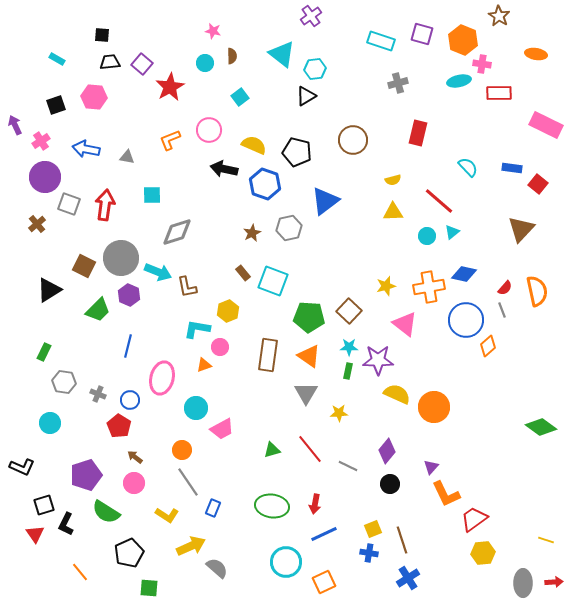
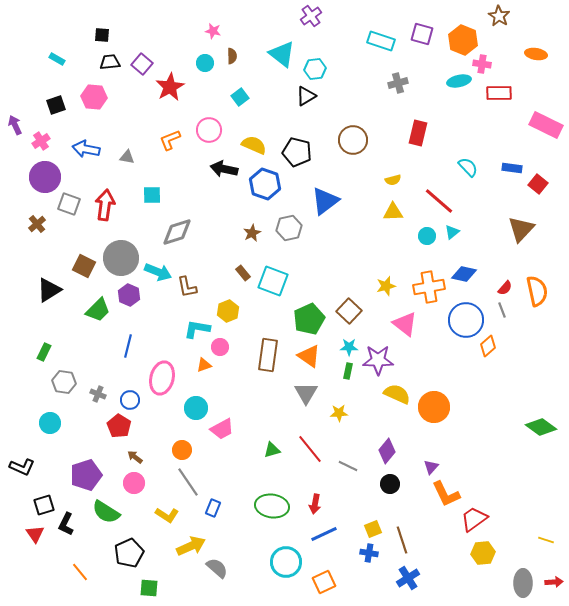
green pentagon at (309, 317): moved 2 px down; rotated 28 degrees counterclockwise
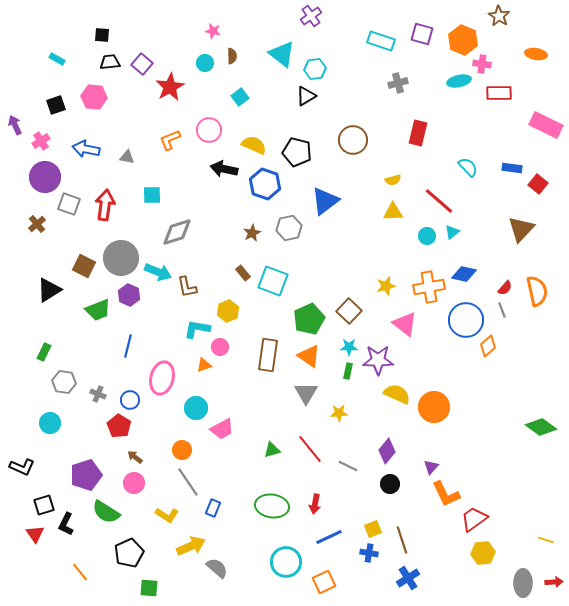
green trapezoid at (98, 310): rotated 24 degrees clockwise
blue line at (324, 534): moved 5 px right, 3 px down
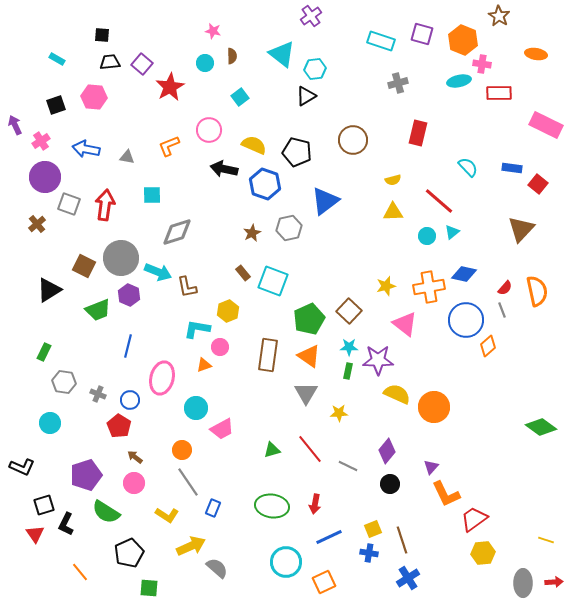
orange L-shape at (170, 140): moved 1 px left, 6 px down
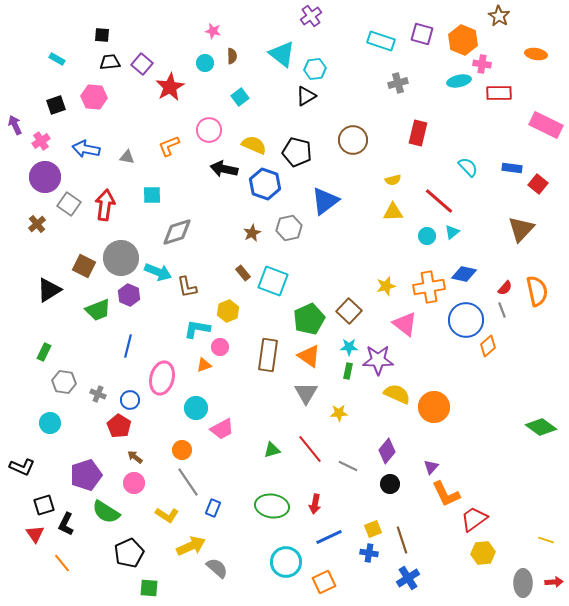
gray square at (69, 204): rotated 15 degrees clockwise
orange line at (80, 572): moved 18 px left, 9 px up
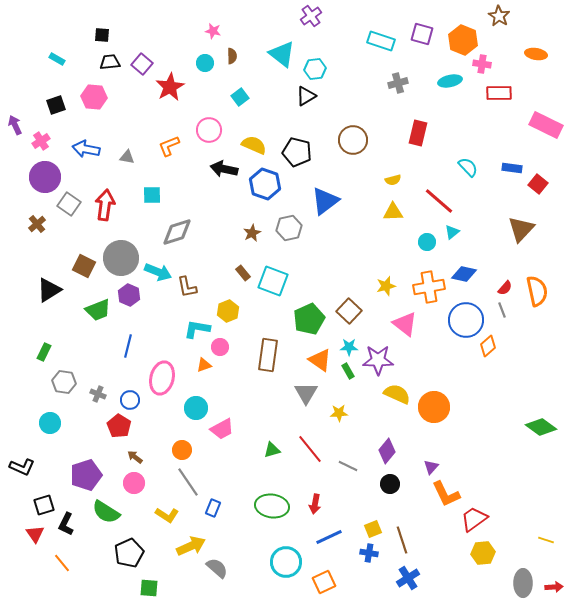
cyan ellipse at (459, 81): moved 9 px left
cyan circle at (427, 236): moved 6 px down
orange triangle at (309, 356): moved 11 px right, 4 px down
green rectangle at (348, 371): rotated 42 degrees counterclockwise
red arrow at (554, 582): moved 5 px down
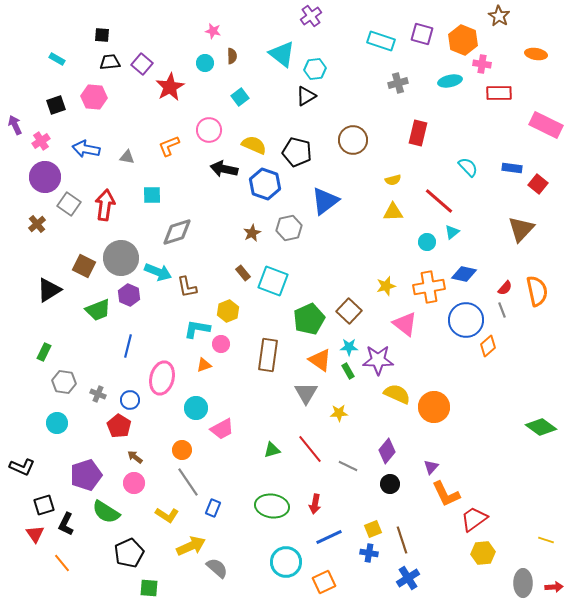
pink circle at (220, 347): moved 1 px right, 3 px up
cyan circle at (50, 423): moved 7 px right
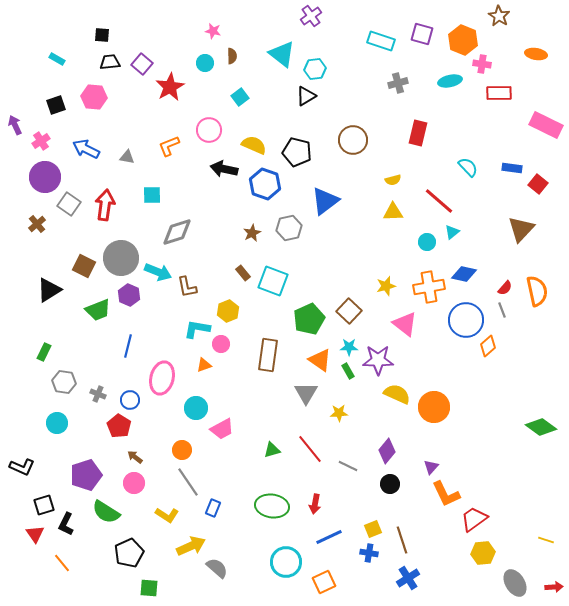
blue arrow at (86, 149): rotated 16 degrees clockwise
gray ellipse at (523, 583): moved 8 px left; rotated 32 degrees counterclockwise
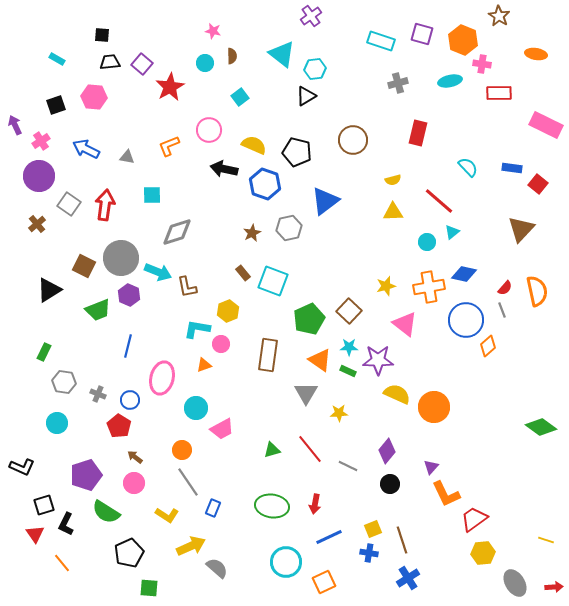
purple circle at (45, 177): moved 6 px left, 1 px up
green rectangle at (348, 371): rotated 35 degrees counterclockwise
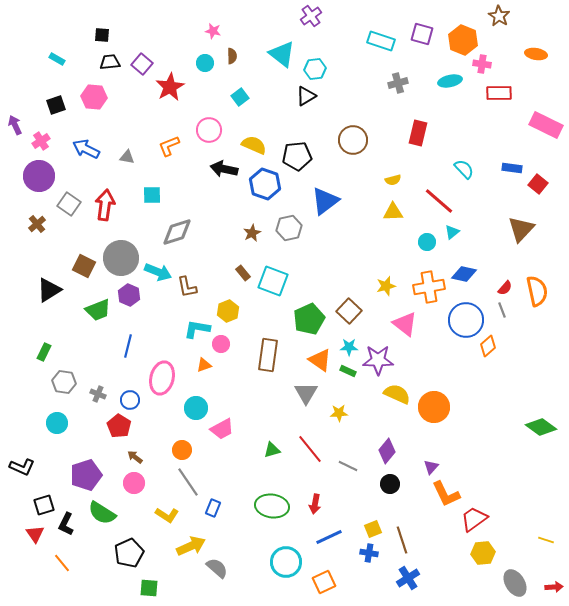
black pentagon at (297, 152): moved 4 px down; rotated 20 degrees counterclockwise
cyan semicircle at (468, 167): moved 4 px left, 2 px down
green semicircle at (106, 512): moved 4 px left, 1 px down
